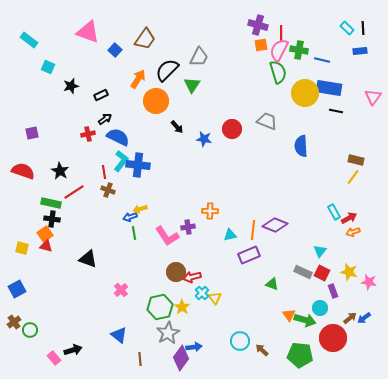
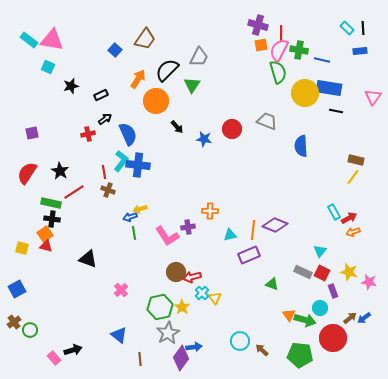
pink triangle at (88, 32): moved 36 px left, 8 px down; rotated 10 degrees counterclockwise
blue semicircle at (118, 137): moved 10 px right, 3 px up; rotated 40 degrees clockwise
red semicircle at (23, 171): moved 4 px right, 2 px down; rotated 75 degrees counterclockwise
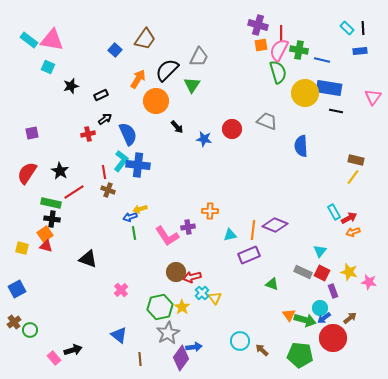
blue arrow at (364, 318): moved 40 px left
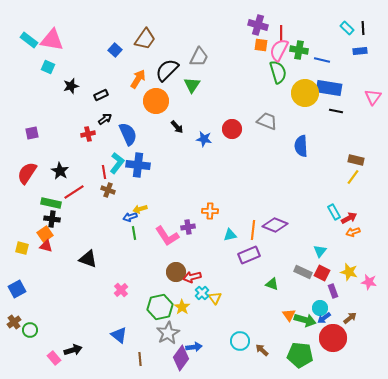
orange square at (261, 45): rotated 16 degrees clockwise
cyan L-shape at (121, 161): moved 4 px left, 2 px down
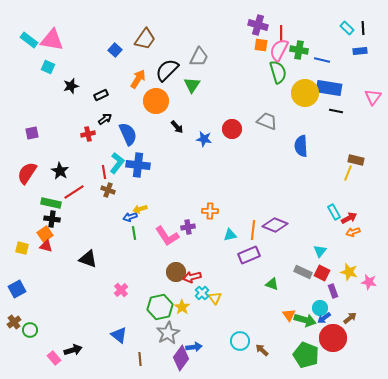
yellow line at (353, 177): moved 5 px left, 4 px up; rotated 14 degrees counterclockwise
green pentagon at (300, 355): moved 6 px right; rotated 15 degrees clockwise
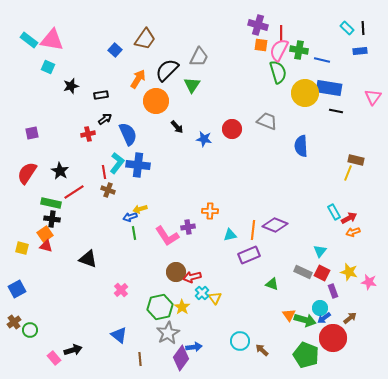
black rectangle at (101, 95): rotated 16 degrees clockwise
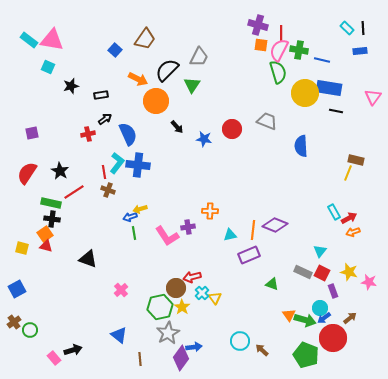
orange arrow at (138, 79): rotated 84 degrees clockwise
brown circle at (176, 272): moved 16 px down
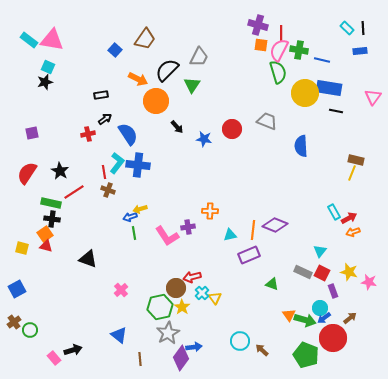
black star at (71, 86): moved 26 px left, 4 px up
blue semicircle at (128, 134): rotated 10 degrees counterclockwise
yellow line at (348, 173): moved 4 px right
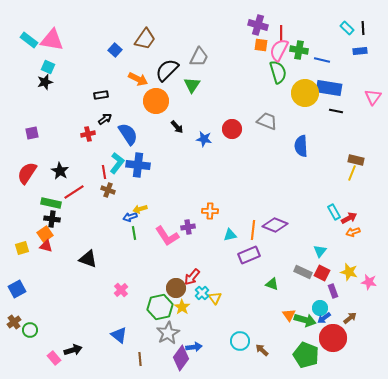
yellow square at (22, 248): rotated 32 degrees counterclockwise
red arrow at (192, 277): rotated 36 degrees counterclockwise
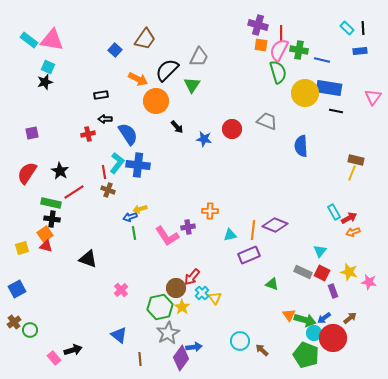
black arrow at (105, 119): rotated 144 degrees counterclockwise
cyan circle at (320, 308): moved 6 px left, 25 px down
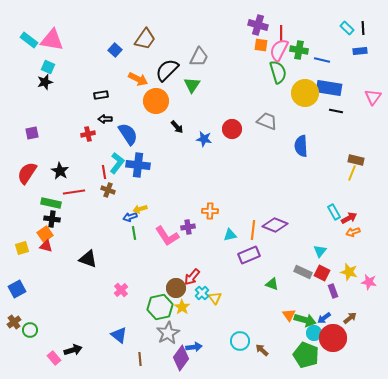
red line at (74, 192): rotated 25 degrees clockwise
